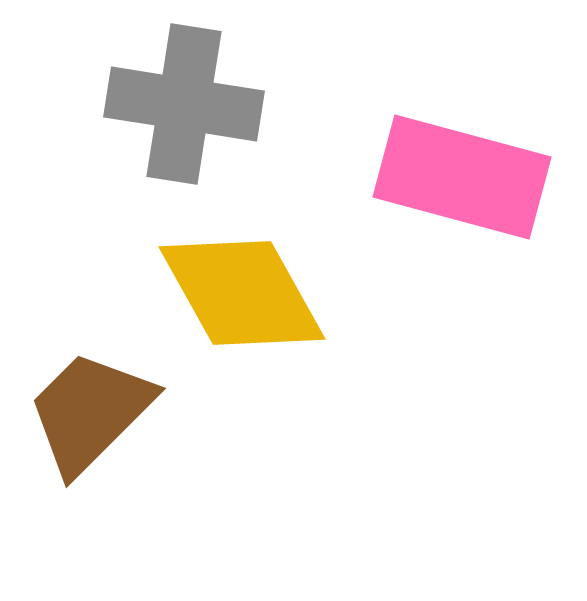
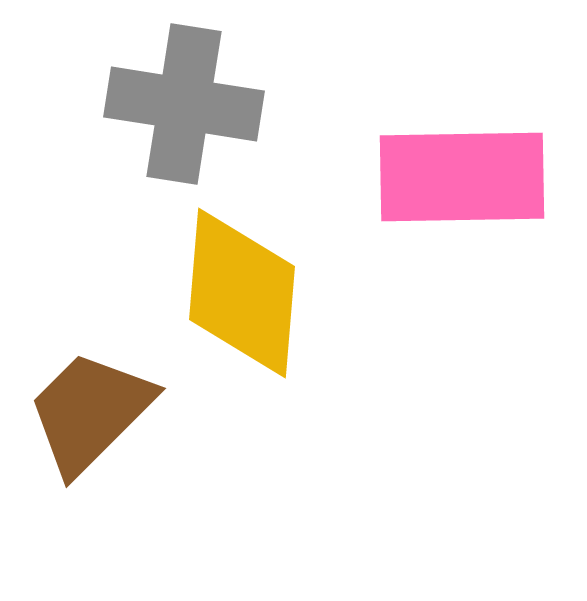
pink rectangle: rotated 16 degrees counterclockwise
yellow diamond: rotated 34 degrees clockwise
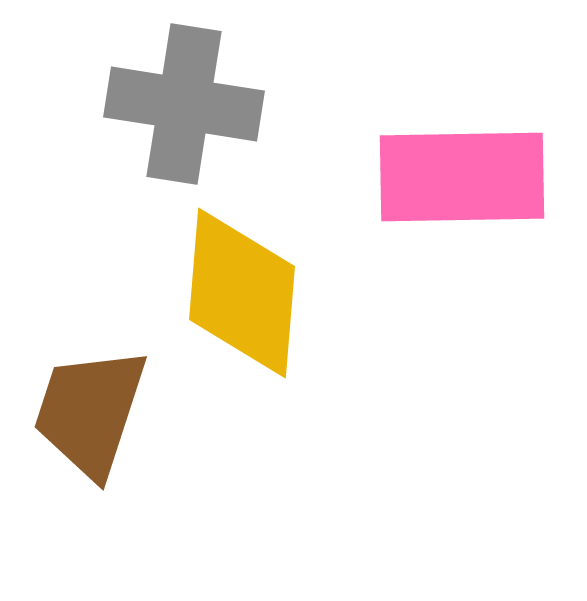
brown trapezoid: rotated 27 degrees counterclockwise
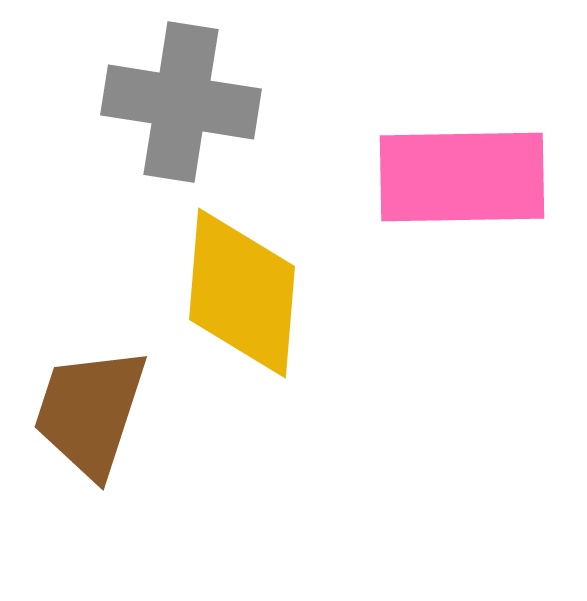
gray cross: moved 3 px left, 2 px up
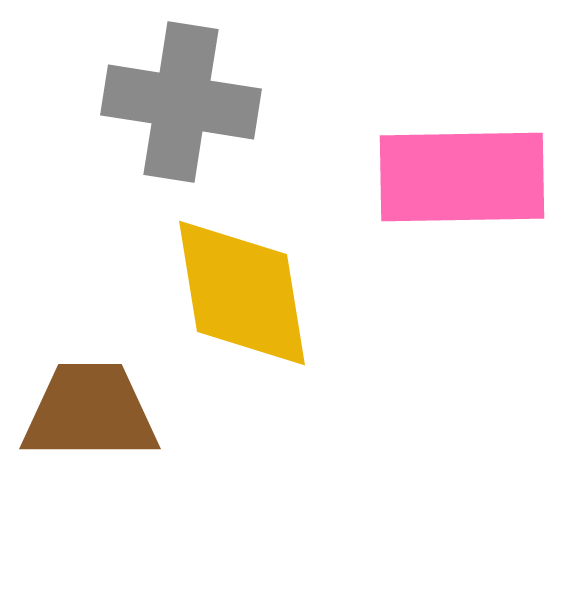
yellow diamond: rotated 14 degrees counterclockwise
brown trapezoid: rotated 72 degrees clockwise
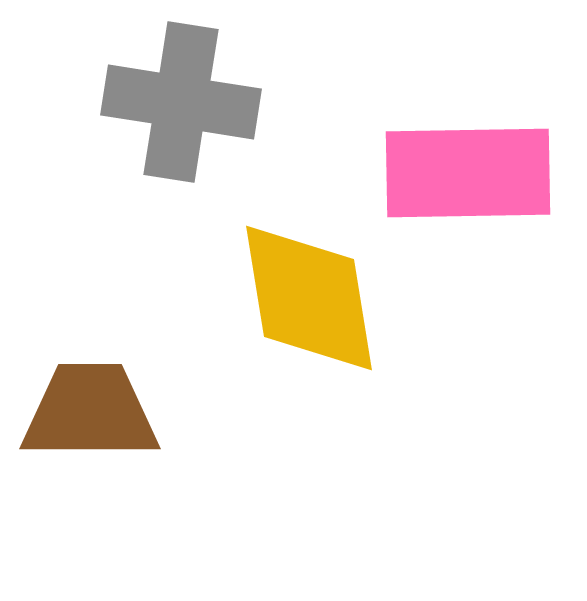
pink rectangle: moved 6 px right, 4 px up
yellow diamond: moved 67 px right, 5 px down
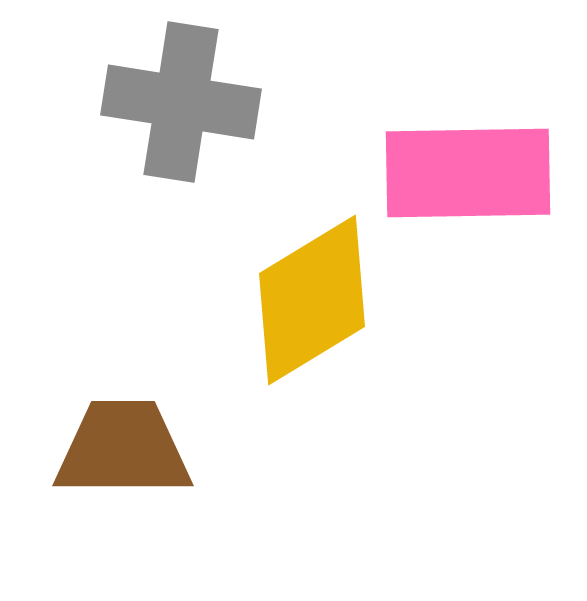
yellow diamond: moved 3 px right, 2 px down; rotated 68 degrees clockwise
brown trapezoid: moved 33 px right, 37 px down
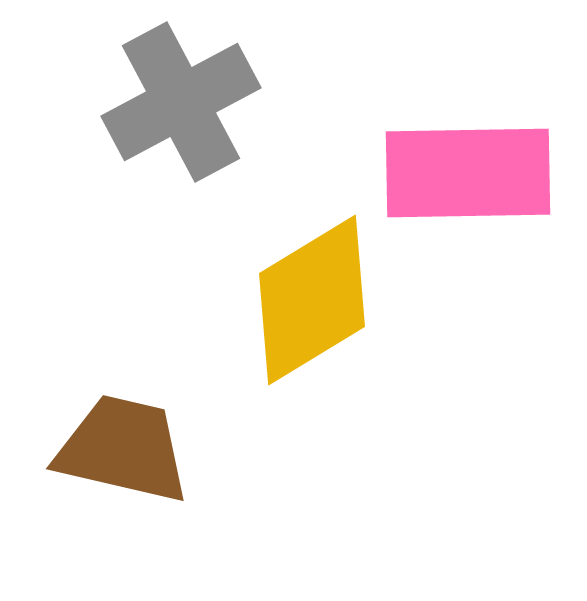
gray cross: rotated 37 degrees counterclockwise
brown trapezoid: rotated 13 degrees clockwise
